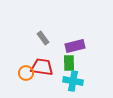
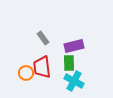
purple rectangle: moved 1 px left
red trapezoid: rotated 105 degrees counterclockwise
cyan cross: moved 1 px right; rotated 18 degrees clockwise
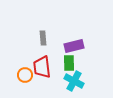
gray rectangle: rotated 32 degrees clockwise
orange circle: moved 1 px left, 2 px down
